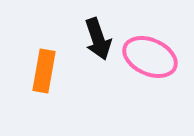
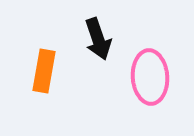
pink ellipse: moved 20 px down; rotated 62 degrees clockwise
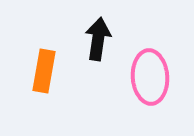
black arrow: rotated 153 degrees counterclockwise
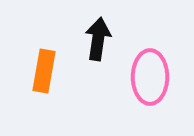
pink ellipse: rotated 4 degrees clockwise
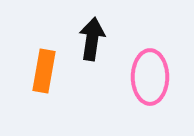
black arrow: moved 6 px left
